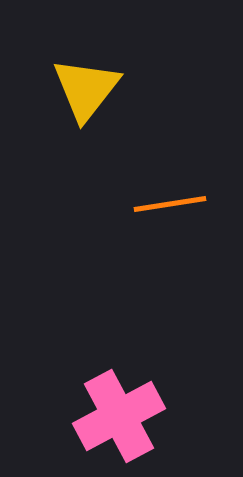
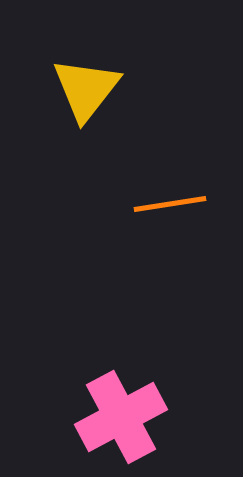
pink cross: moved 2 px right, 1 px down
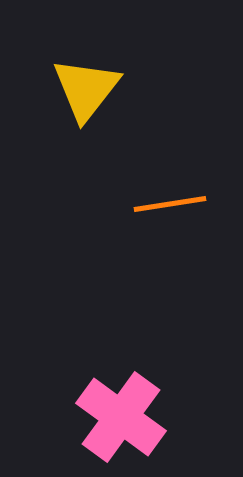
pink cross: rotated 26 degrees counterclockwise
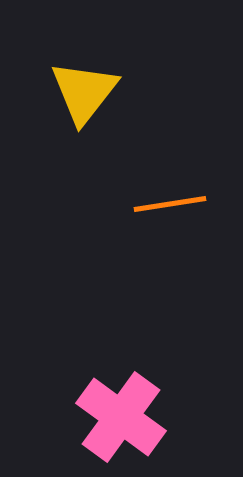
yellow triangle: moved 2 px left, 3 px down
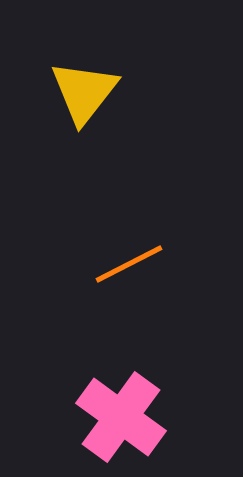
orange line: moved 41 px left, 60 px down; rotated 18 degrees counterclockwise
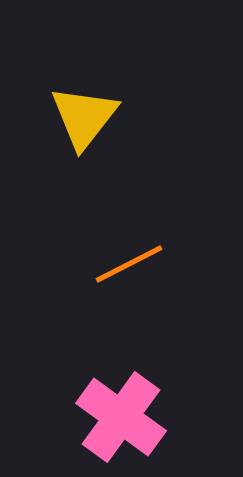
yellow triangle: moved 25 px down
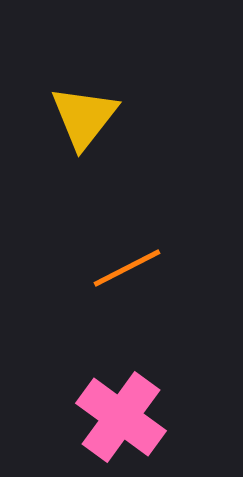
orange line: moved 2 px left, 4 px down
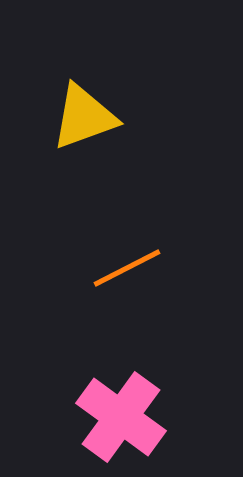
yellow triangle: rotated 32 degrees clockwise
